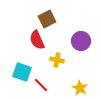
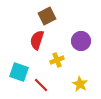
brown square: moved 3 px up
red semicircle: rotated 42 degrees clockwise
yellow cross: rotated 32 degrees counterclockwise
cyan square: moved 3 px left
yellow star: moved 4 px up
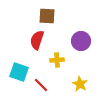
brown square: rotated 30 degrees clockwise
yellow cross: rotated 16 degrees clockwise
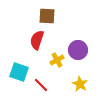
purple circle: moved 3 px left, 9 px down
yellow cross: rotated 24 degrees counterclockwise
